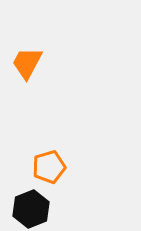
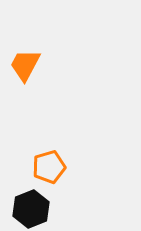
orange trapezoid: moved 2 px left, 2 px down
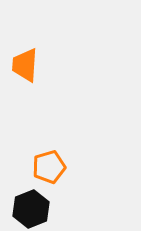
orange trapezoid: rotated 24 degrees counterclockwise
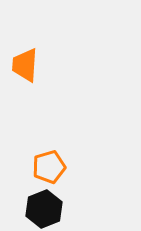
black hexagon: moved 13 px right
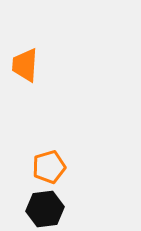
black hexagon: moved 1 px right; rotated 15 degrees clockwise
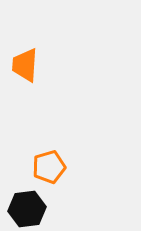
black hexagon: moved 18 px left
